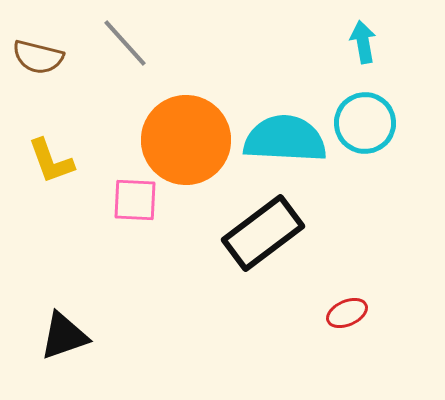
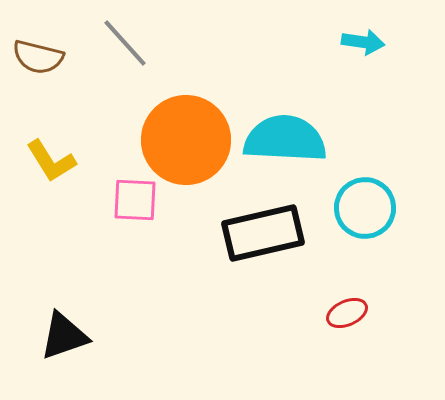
cyan arrow: rotated 108 degrees clockwise
cyan circle: moved 85 px down
yellow L-shape: rotated 12 degrees counterclockwise
black rectangle: rotated 24 degrees clockwise
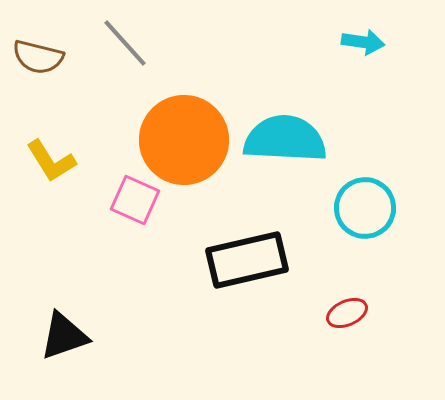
orange circle: moved 2 px left
pink square: rotated 21 degrees clockwise
black rectangle: moved 16 px left, 27 px down
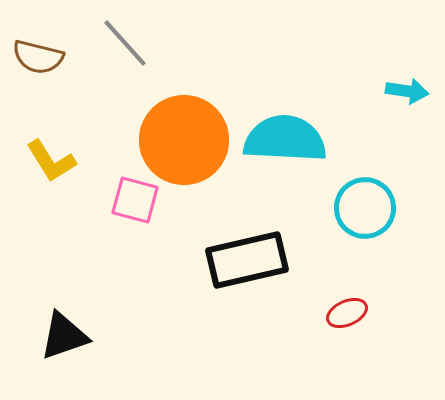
cyan arrow: moved 44 px right, 49 px down
pink square: rotated 9 degrees counterclockwise
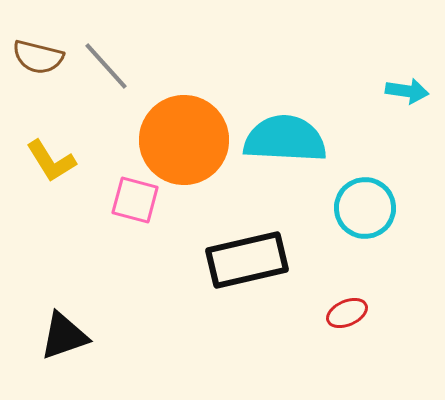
gray line: moved 19 px left, 23 px down
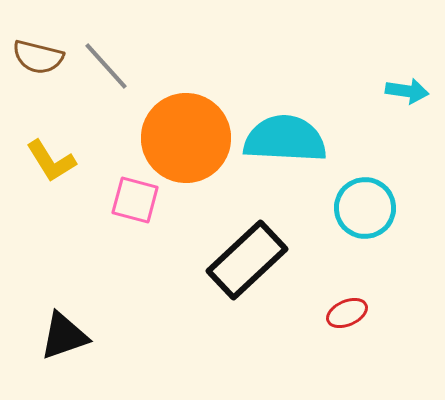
orange circle: moved 2 px right, 2 px up
black rectangle: rotated 30 degrees counterclockwise
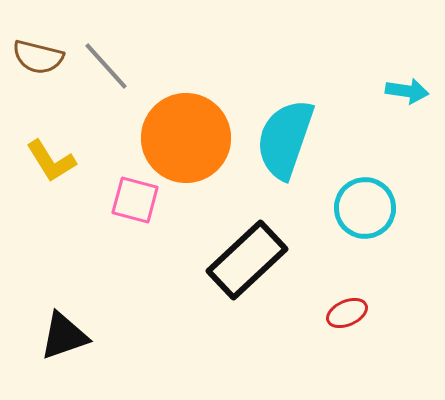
cyan semicircle: rotated 74 degrees counterclockwise
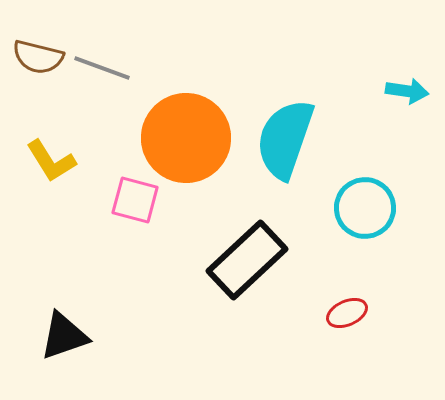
gray line: moved 4 px left, 2 px down; rotated 28 degrees counterclockwise
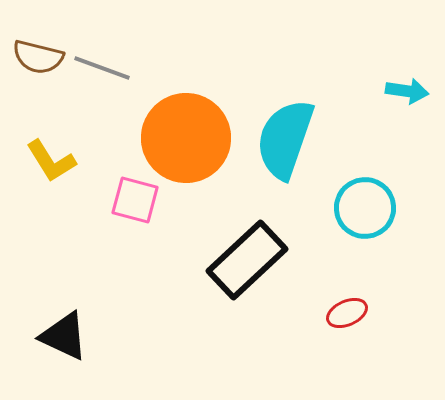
black triangle: rotated 44 degrees clockwise
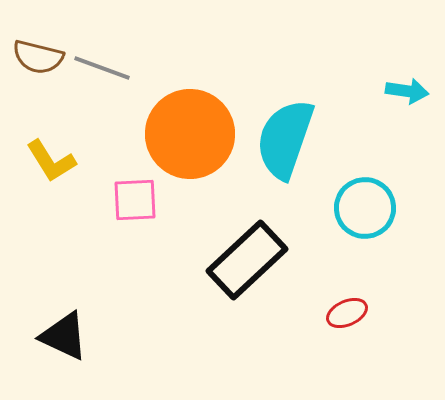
orange circle: moved 4 px right, 4 px up
pink square: rotated 18 degrees counterclockwise
